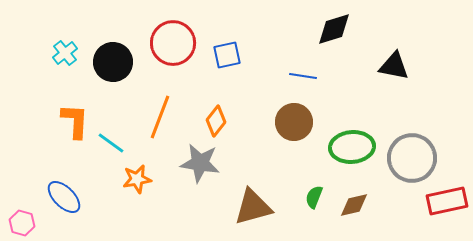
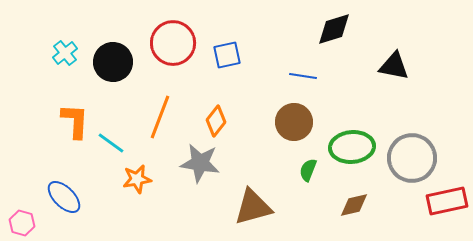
green semicircle: moved 6 px left, 27 px up
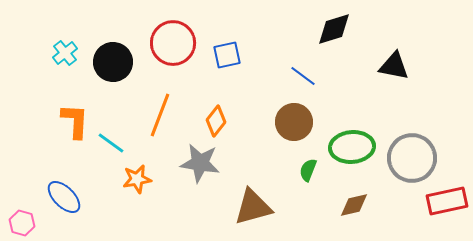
blue line: rotated 28 degrees clockwise
orange line: moved 2 px up
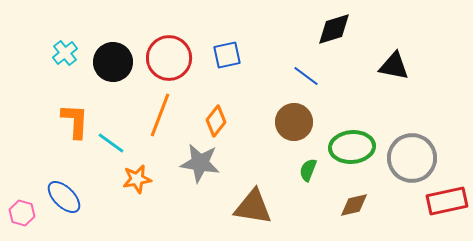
red circle: moved 4 px left, 15 px down
blue line: moved 3 px right
brown triangle: rotated 24 degrees clockwise
pink hexagon: moved 10 px up
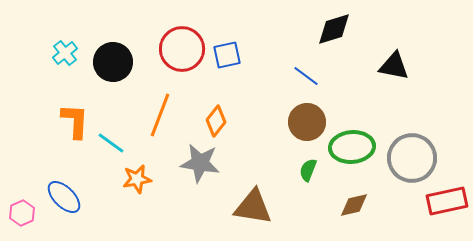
red circle: moved 13 px right, 9 px up
brown circle: moved 13 px right
pink hexagon: rotated 20 degrees clockwise
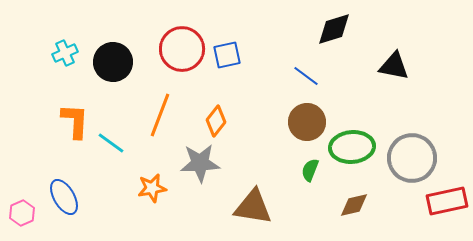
cyan cross: rotated 15 degrees clockwise
gray star: rotated 12 degrees counterclockwise
green semicircle: moved 2 px right
orange star: moved 15 px right, 9 px down
blue ellipse: rotated 15 degrees clockwise
